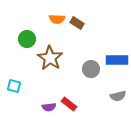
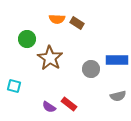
purple semicircle: rotated 40 degrees clockwise
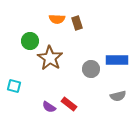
brown rectangle: rotated 40 degrees clockwise
green circle: moved 3 px right, 2 px down
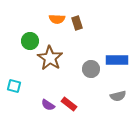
purple semicircle: moved 1 px left, 2 px up
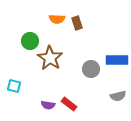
purple semicircle: rotated 24 degrees counterclockwise
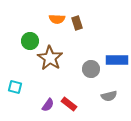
cyan square: moved 1 px right, 1 px down
gray semicircle: moved 9 px left
purple semicircle: rotated 64 degrees counterclockwise
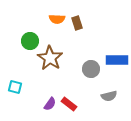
purple semicircle: moved 2 px right, 1 px up
